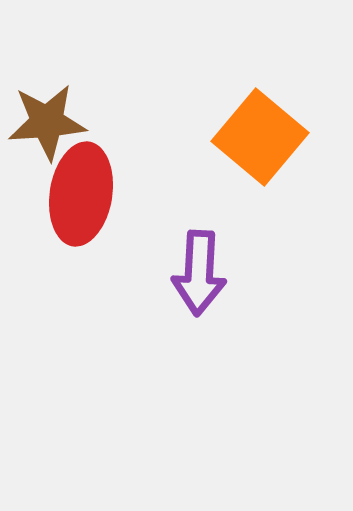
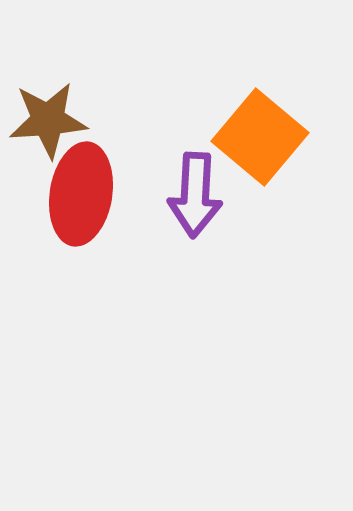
brown star: moved 1 px right, 2 px up
purple arrow: moved 4 px left, 78 px up
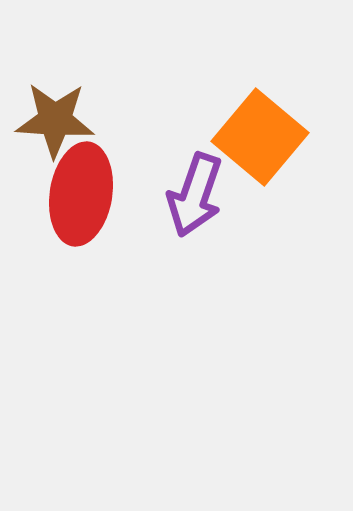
brown star: moved 7 px right; rotated 8 degrees clockwise
purple arrow: rotated 16 degrees clockwise
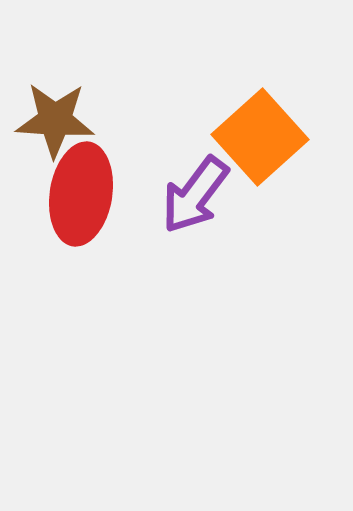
orange square: rotated 8 degrees clockwise
purple arrow: rotated 18 degrees clockwise
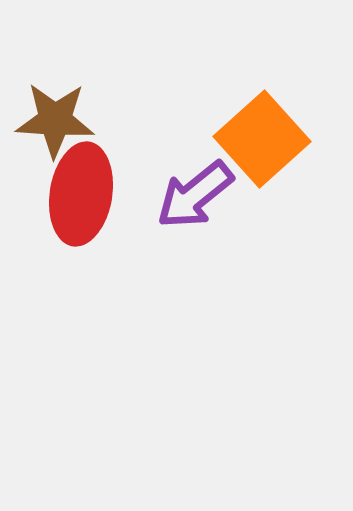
orange square: moved 2 px right, 2 px down
purple arrow: rotated 14 degrees clockwise
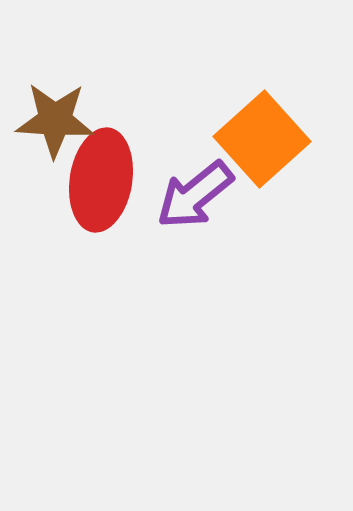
red ellipse: moved 20 px right, 14 px up
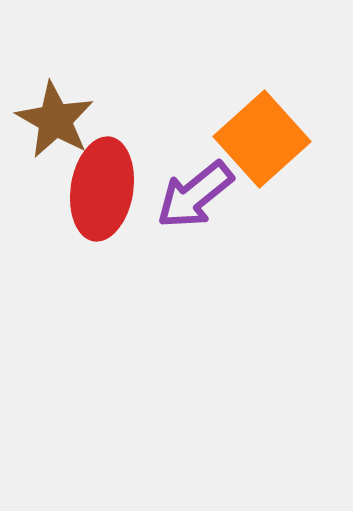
brown star: rotated 26 degrees clockwise
red ellipse: moved 1 px right, 9 px down
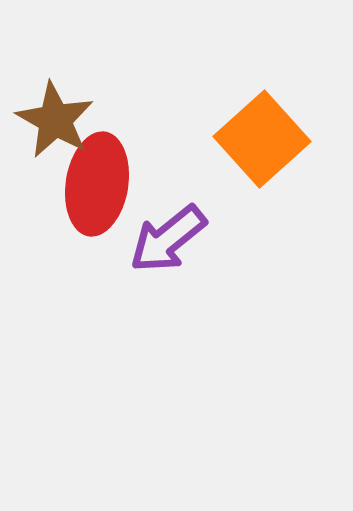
red ellipse: moved 5 px left, 5 px up
purple arrow: moved 27 px left, 44 px down
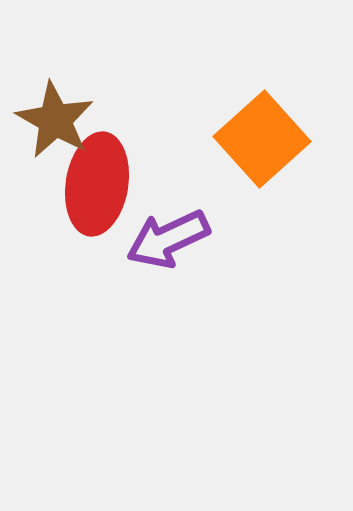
purple arrow: rotated 14 degrees clockwise
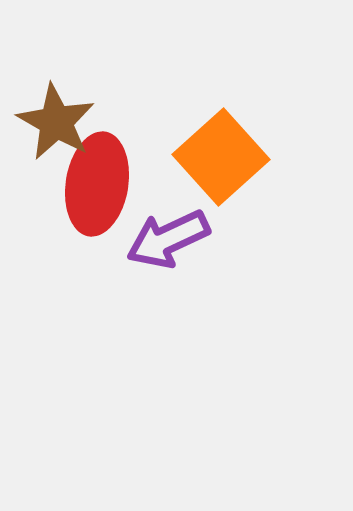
brown star: moved 1 px right, 2 px down
orange square: moved 41 px left, 18 px down
